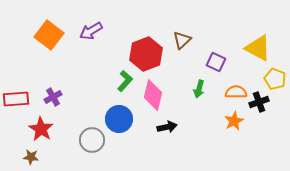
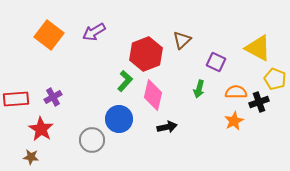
purple arrow: moved 3 px right, 1 px down
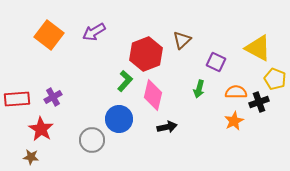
red rectangle: moved 1 px right
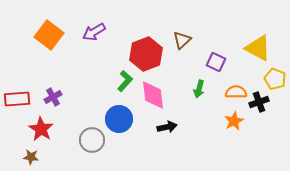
pink diamond: rotated 20 degrees counterclockwise
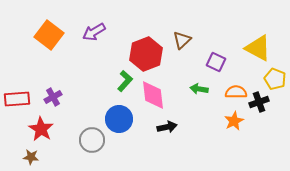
green arrow: rotated 84 degrees clockwise
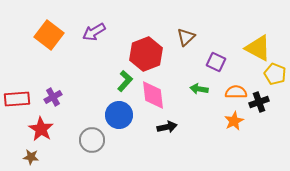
brown triangle: moved 4 px right, 3 px up
yellow pentagon: moved 5 px up
blue circle: moved 4 px up
